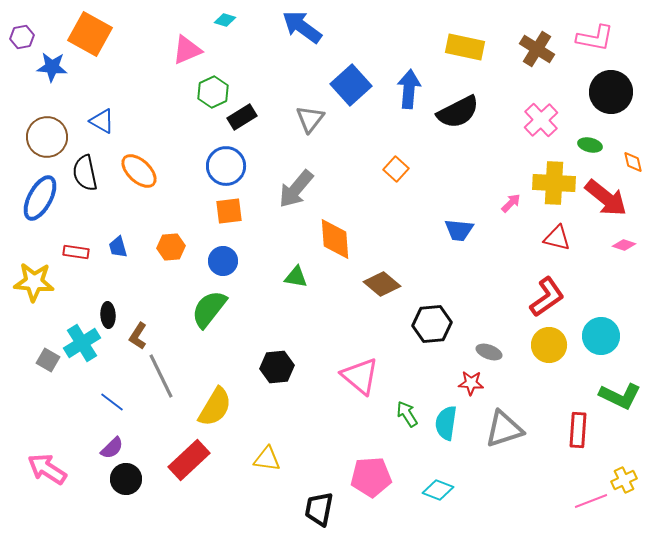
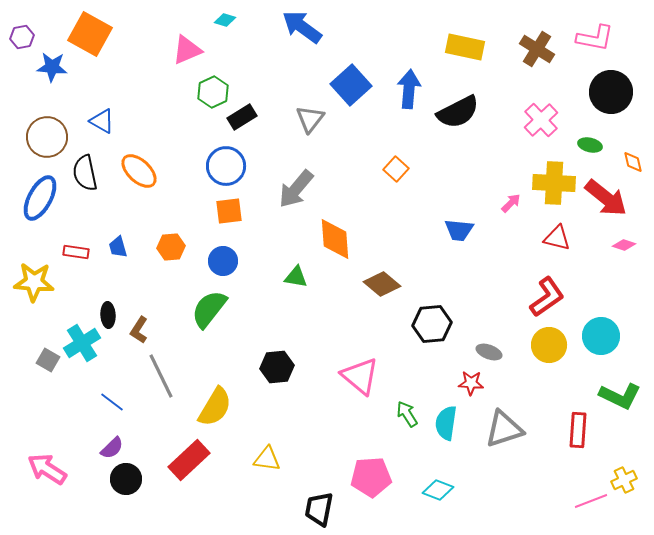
brown L-shape at (138, 336): moved 1 px right, 6 px up
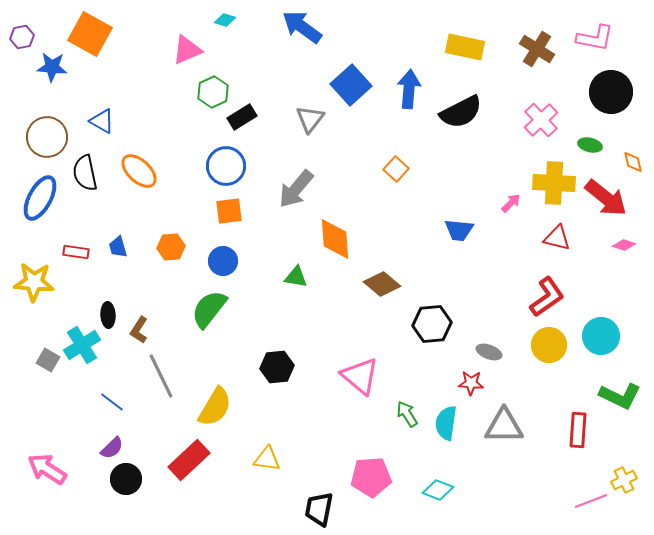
black semicircle at (458, 112): moved 3 px right
cyan cross at (82, 343): moved 2 px down
gray triangle at (504, 429): moved 3 px up; rotated 18 degrees clockwise
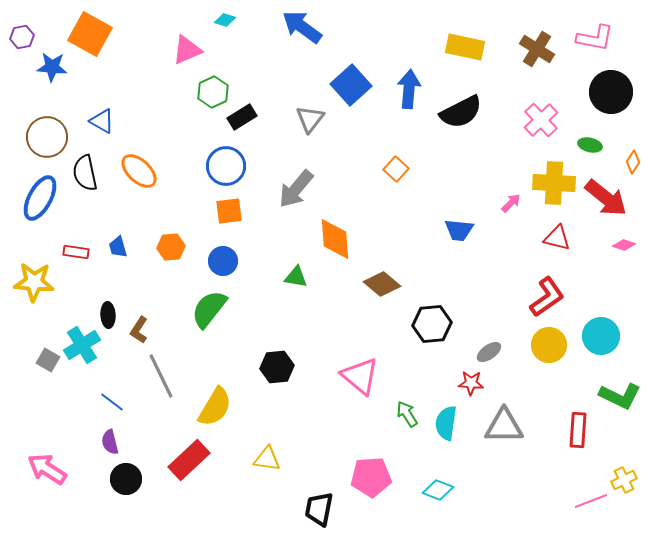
orange diamond at (633, 162): rotated 45 degrees clockwise
gray ellipse at (489, 352): rotated 55 degrees counterclockwise
purple semicircle at (112, 448): moved 2 px left, 6 px up; rotated 120 degrees clockwise
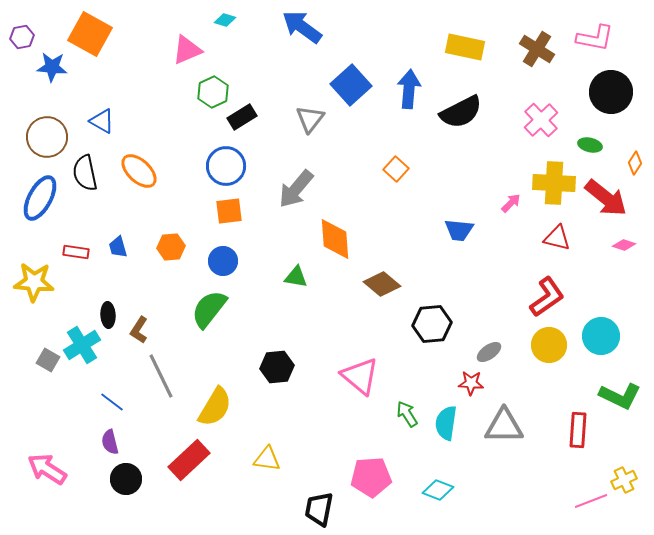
orange diamond at (633, 162): moved 2 px right, 1 px down
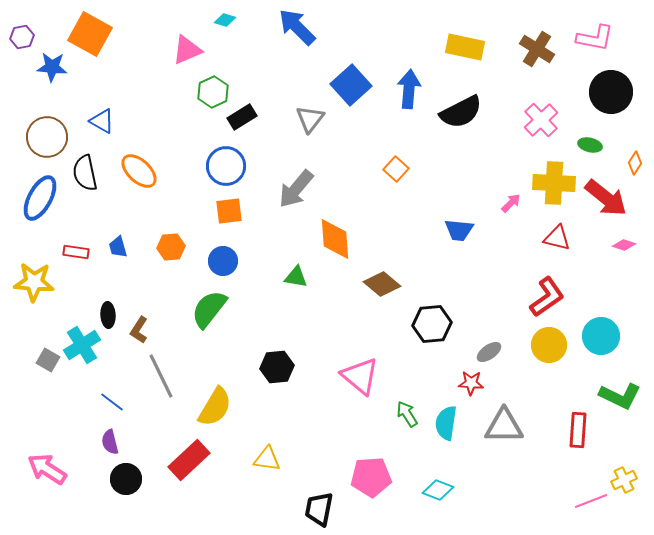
blue arrow at (302, 27): moved 5 px left; rotated 9 degrees clockwise
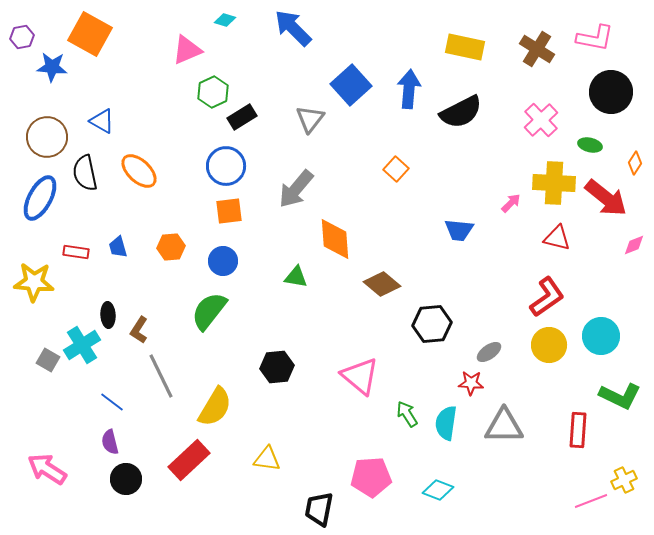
blue arrow at (297, 27): moved 4 px left, 1 px down
pink diamond at (624, 245): moved 10 px right; rotated 40 degrees counterclockwise
green semicircle at (209, 309): moved 2 px down
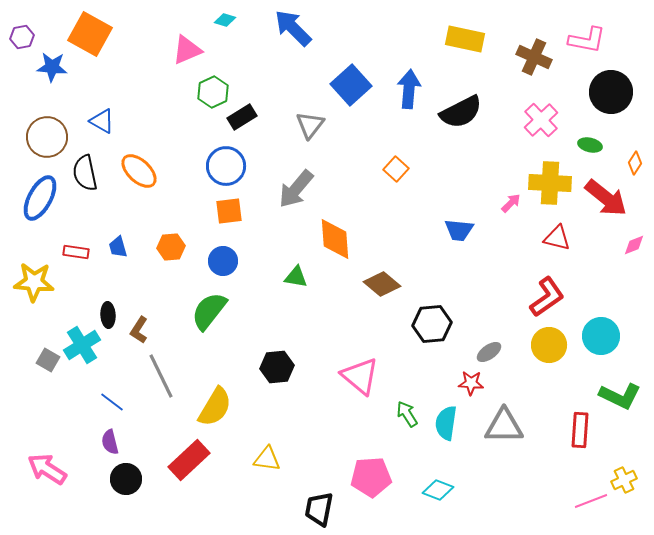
pink L-shape at (595, 38): moved 8 px left, 2 px down
yellow rectangle at (465, 47): moved 8 px up
brown cross at (537, 49): moved 3 px left, 8 px down; rotated 8 degrees counterclockwise
gray triangle at (310, 119): moved 6 px down
yellow cross at (554, 183): moved 4 px left
red rectangle at (578, 430): moved 2 px right
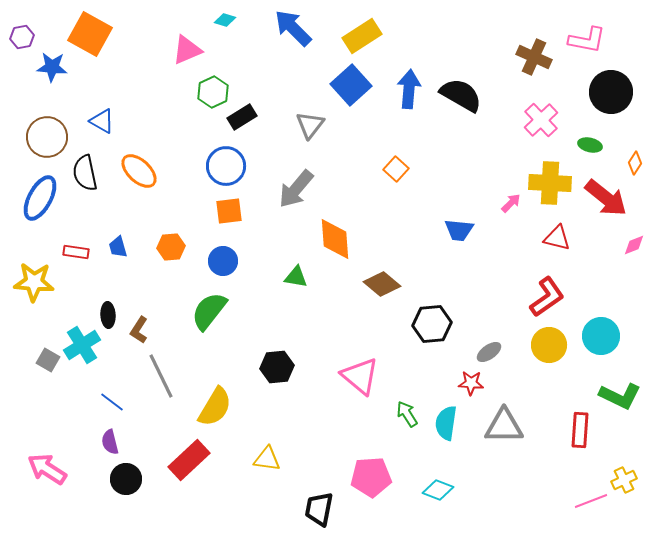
yellow rectangle at (465, 39): moved 103 px left, 3 px up; rotated 45 degrees counterclockwise
black semicircle at (461, 112): moved 17 px up; rotated 123 degrees counterclockwise
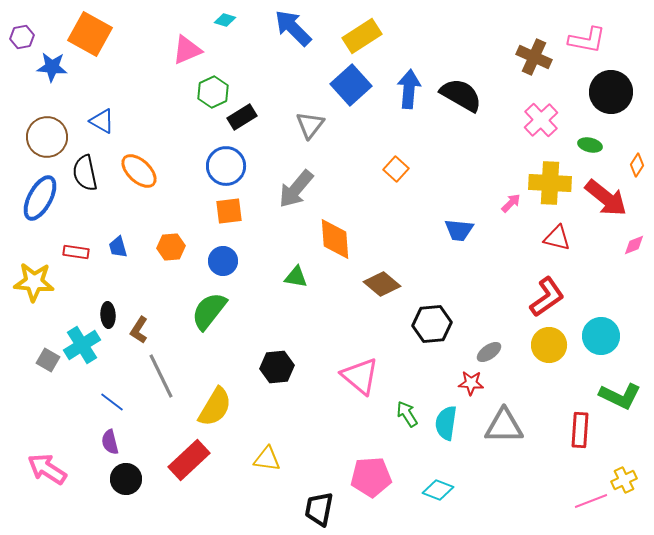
orange diamond at (635, 163): moved 2 px right, 2 px down
